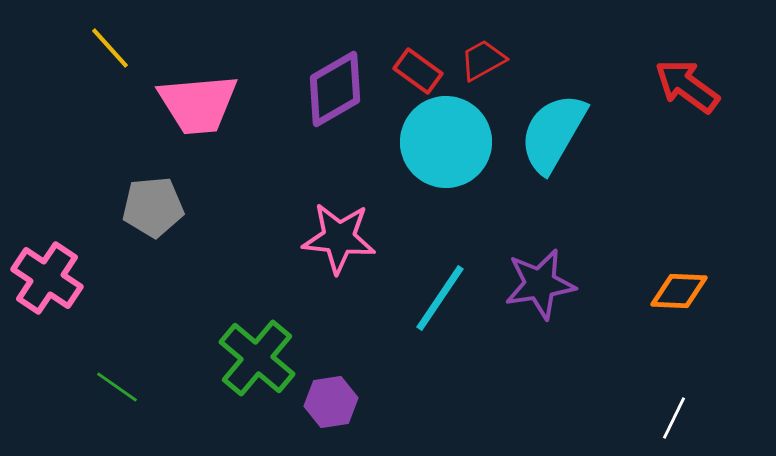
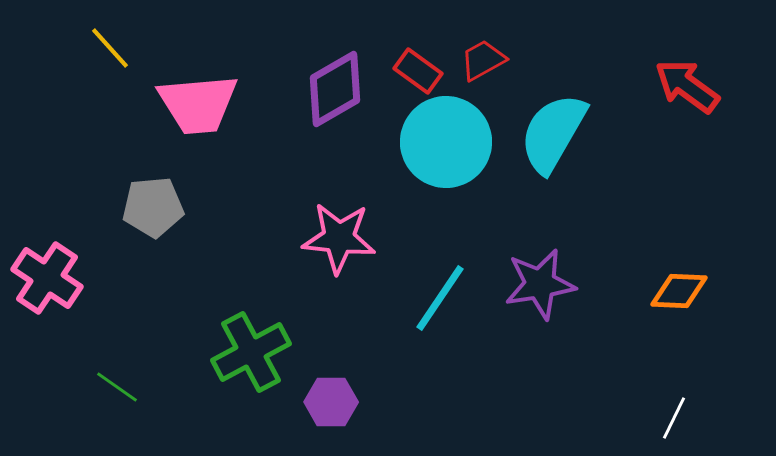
green cross: moved 6 px left, 6 px up; rotated 22 degrees clockwise
purple hexagon: rotated 9 degrees clockwise
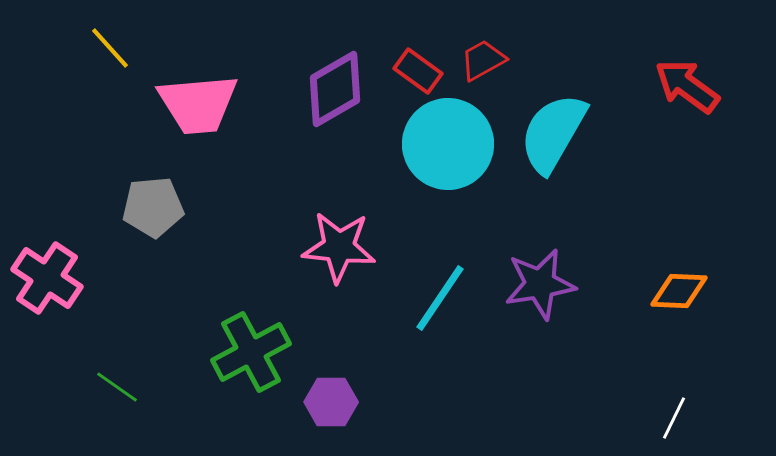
cyan circle: moved 2 px right, 2 px down
pink star: moved 9 px down
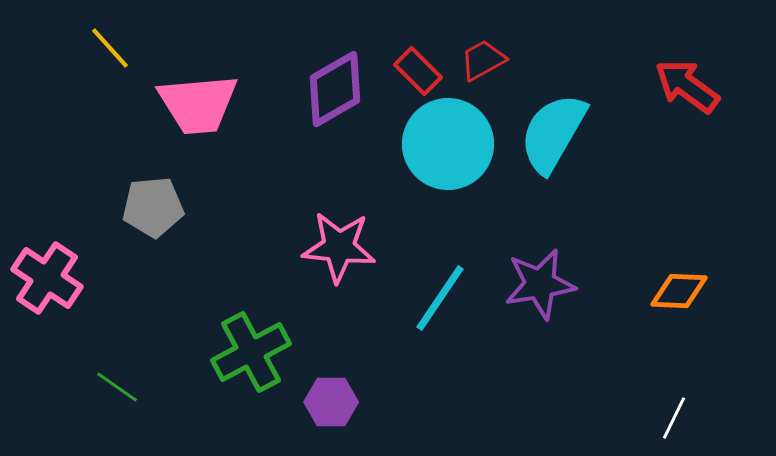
red rectangle: rotated 9 degrees clockwise
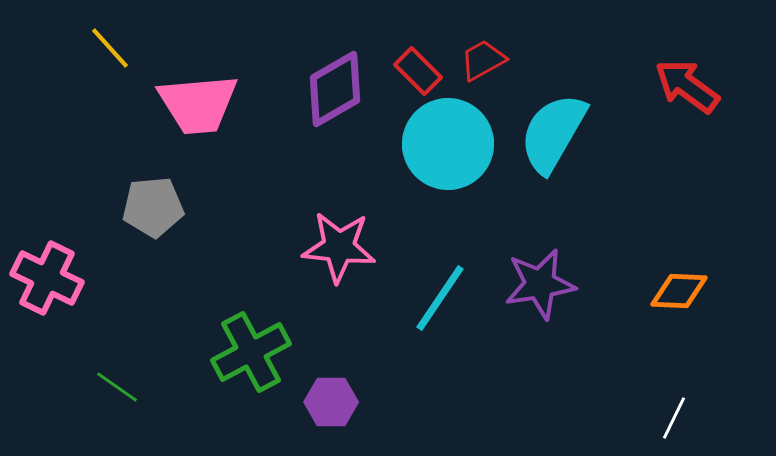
pink cross: rotated 8 degrees counterclockwise
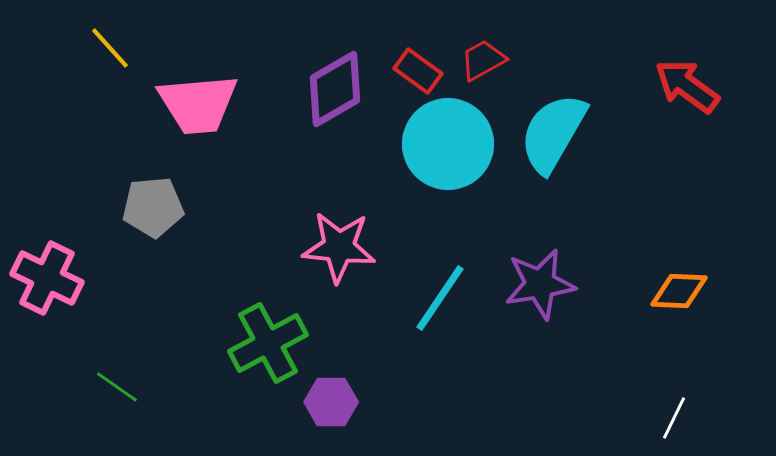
red rectangle: rotated 9 degrees counterclockwise
green cross: moved 17 px right, 9 px up
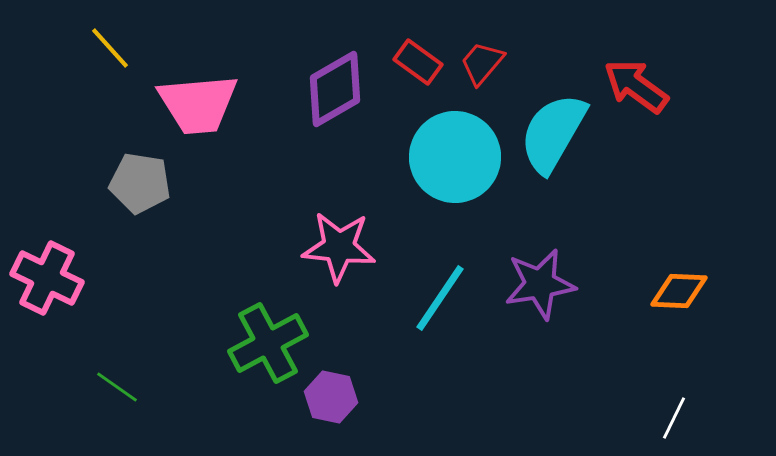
red trapezoid: moved 1 px left, 3 px down; rotated 21 degrees counterclockwise
red rectangle: moved 9 px up
red arrow: moved 51 px left
cyan circle: moved 7 px right, 13 px down
gray pentagon: moved 13 px left, 24 px up; rotated 14 degrees clockwise
purple hexagon: moved 5 px up; rotated 12 degrees clockwise
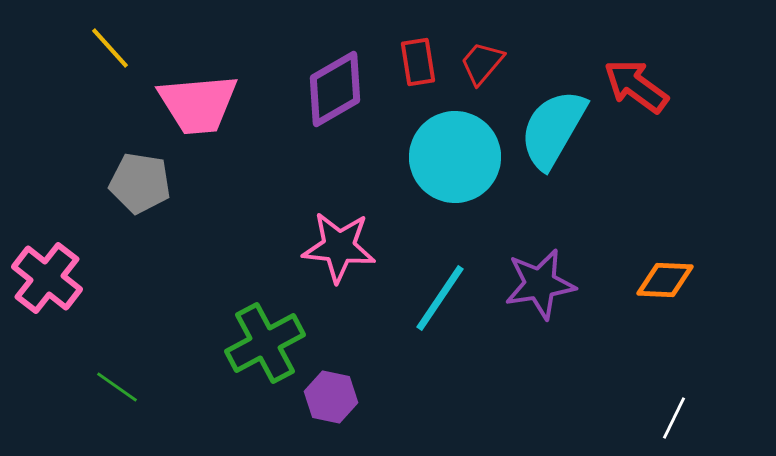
red rectangle: rotated 45 degrees clockwise
cyan semicircle: moved 4 px up
pink cross: rotated 12 degrees clockwise
orange diamond: moved 14 px left, 11 px up
green cross: moved 3 px left
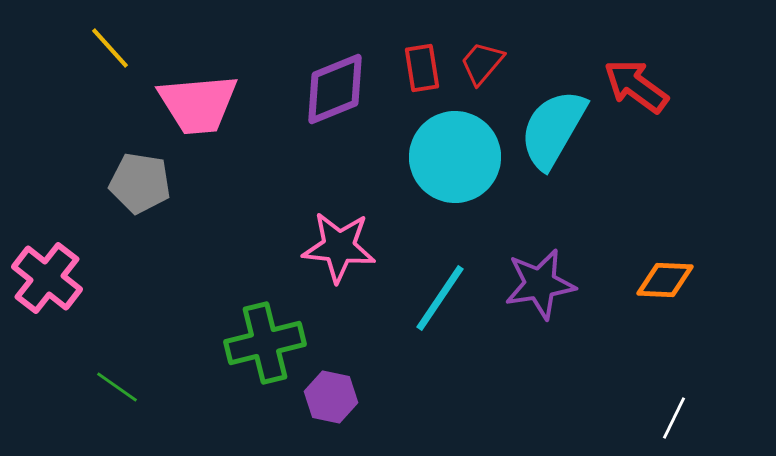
red rectangle: moved 4 px right, 6 px down
purple diamond: rotated 8 degrees clockwise
green cross: rotated 14 degrees clockwise
